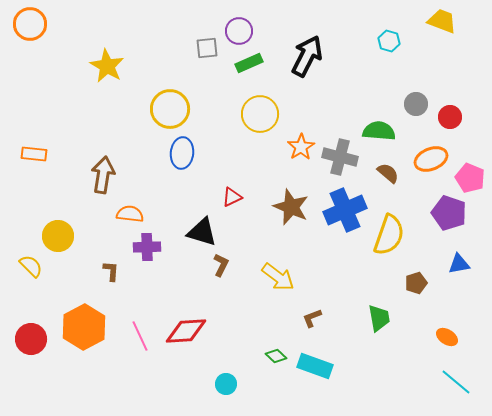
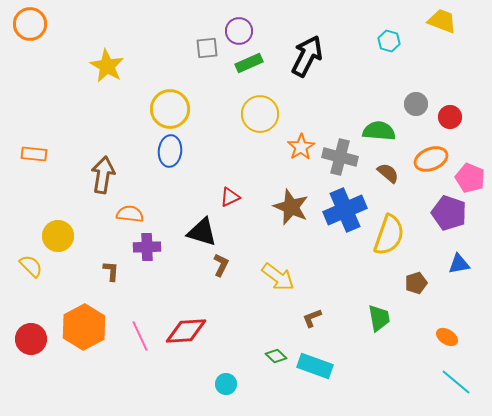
blue ellipse at (182, 153): moved 12 px left, 2 px up
red triangle at (232, 197): moved 2 px left
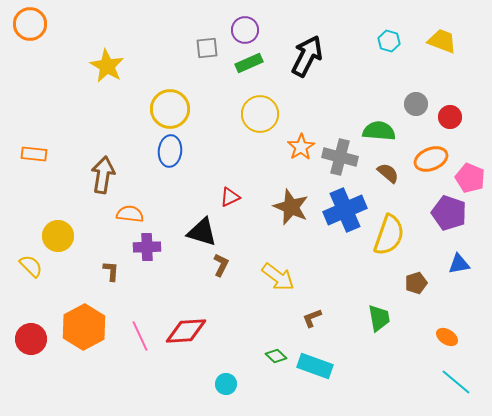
yellow trapezoid at (442, 21): moved 20 px down
purple circle at (239, 31): moved 6 px right, 1 px up
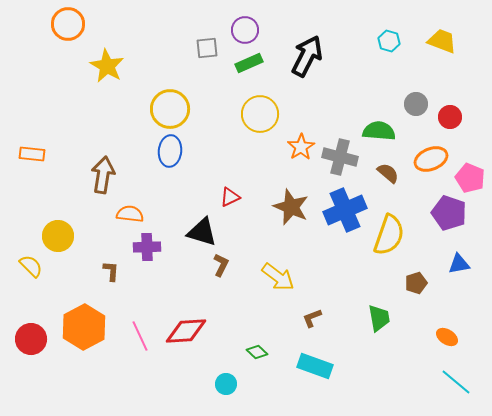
orange circle at (30, 24): moved 38 px right
orange rectangle at (34, 154): moved 2 px left
green diamond at (276, 356): moved 19 px left, 4 px up
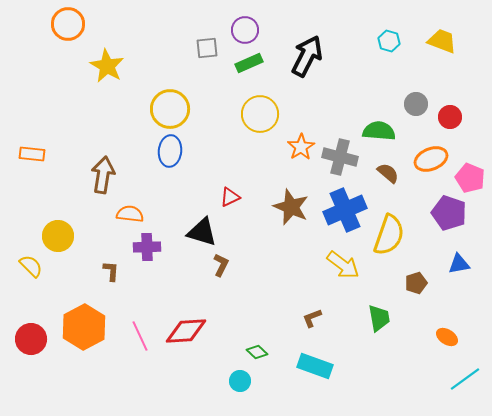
yellow arrow at (278, 277): moved 65 px right, 12 px up
cyan line at (456, 382): moved 9 px right, 3 px up; rotated 76 degrees counterclockwise
cyan circle at (226, 384): moved 14 px right, 3 px up
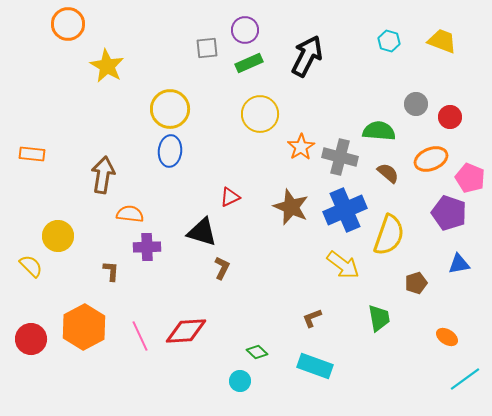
brown L-shape at (221, 265): moved 1 px right, 3 px down
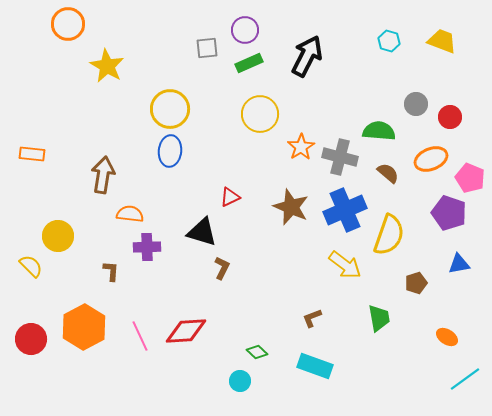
yellow arrow at (343, 265): moved 2 px right
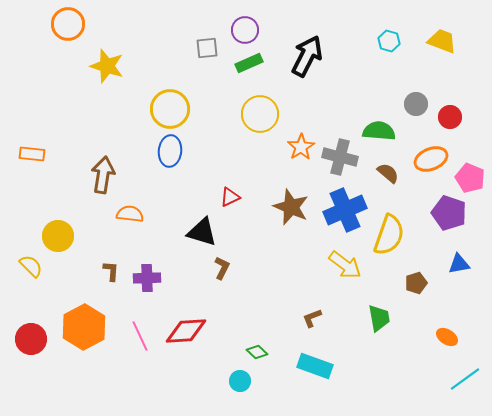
yellow star at (107, 66): rotated 12 degrees counterclockwise
purple cross at (147, 247): moved 31 px down
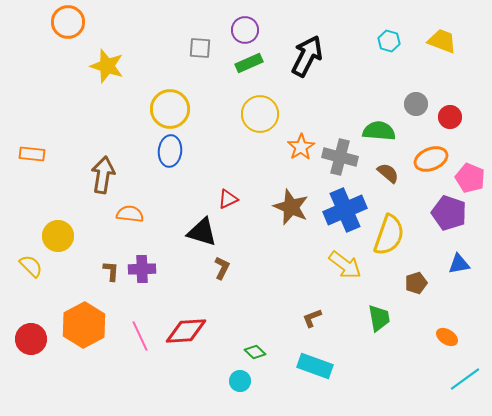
orange circle at (68, 24): moved 2 px up
gray square at (207, 48): moved 7 px left; rotated 10 degrees clockwise
red triangle at (230, 197): moved 2 px left, 2 px down
purple cross at (147, 278): moved 5 px left, 9 px up
orange hexagon at (84, 327): moved 2 px up
green diamond at (257, 352): moved 2 px left
